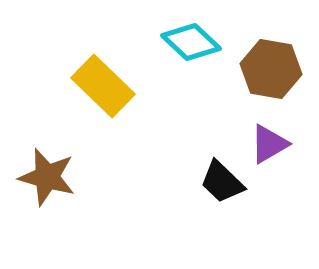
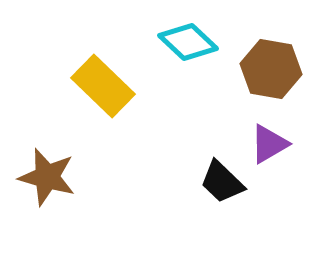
cyan diamond: moved 3 px left
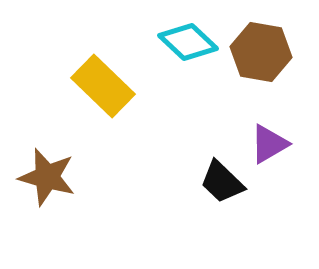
brown hexagon: moved 10 px left, 17 px up
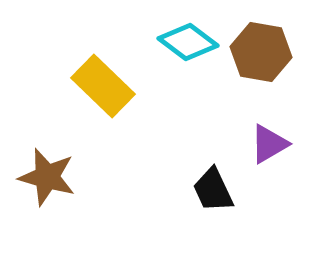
cyan diamond: rotated 6 degrees counterclockwise
black trapezoid: moved 9 px left, 8 px down; rotated 21 degrees clockwise
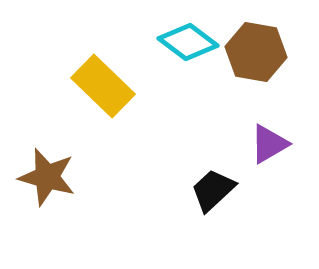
brown hexagon: moved 5 px left
black trapezoid: rotated 72 degrees clockwise
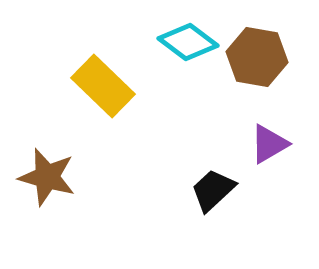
brown hexagon: moved 1 px right, 5 px down
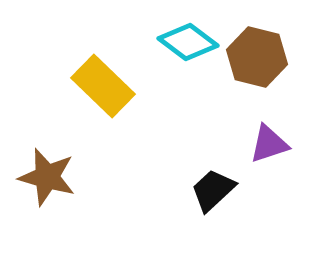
brown hexagon: rotated 4 degrees clockwise
purple triangle: rotated 12 degrees clockwise
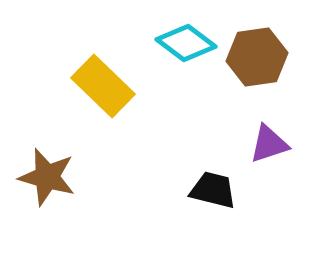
cyan diamond: moved 2 px left, 1 px down
brown hexagon: rotated 22 degrees counterclockwise
black trapezoid: rotated 57 degrees clockwise
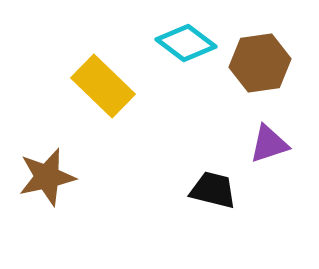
brown hexagon: moved 3 px right, 6 px down
brown star: rotated 28 degrees counterclockwise
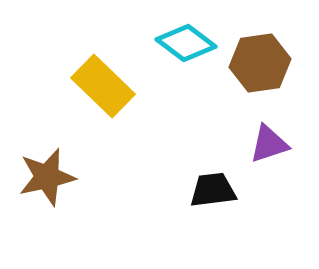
black trapezoid: rotated 21 degrees counterclockwise
